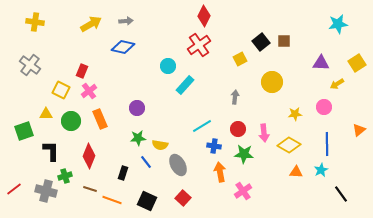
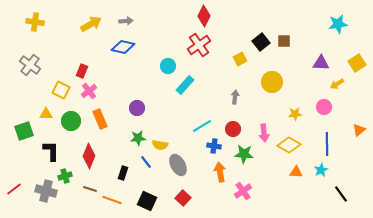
red circle at (238, 129): moved 5 px left
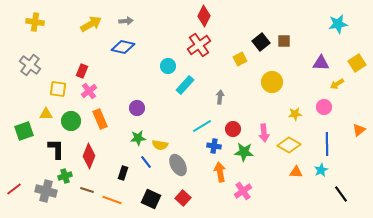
yellow square at (61, 90): moved 3 px left, 1 px up; rotated 18 degrees counterclockwise
gray arrow at (235, 97): moved 15 px left
black L-shape at (51, 151): moved 5 px right, 2 px up
green star at (244, 154): moved 2 px up
brown line at (90, 189): moved 3 px left, 1 px down
black square at (147, 201): moved 4 px right, 2 px up
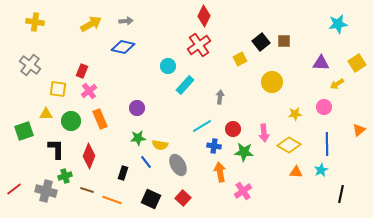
black line at (341, 194): rotated 48 degrees clockwise
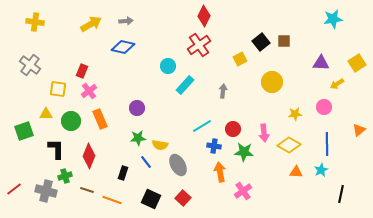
cyan star at (338, 24): moved 5 px left, 5 px up
gray arrow at (220, 97): moved 3 px right, 6 px up
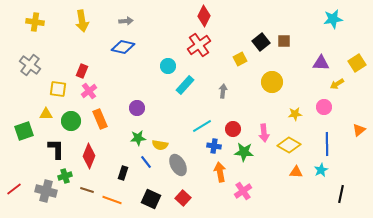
yellow arrow at (91, 24): moved 9 px left, 3 px up; rotated 110 degrees clockwise
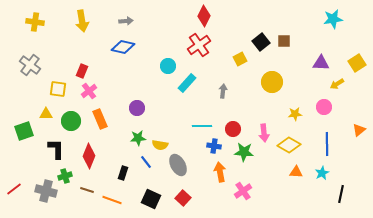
cyan rectangle at (185, 85): moved 2 px right, 2 px up
cyan line at (202, 126): rotated 30 degrees clockwise
cyan star at (321, 170): moved 1 px right, 3 px down
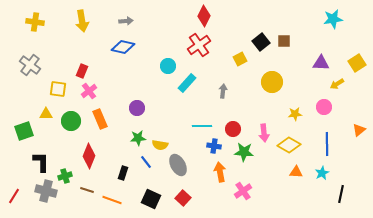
black L-shape at (56, 149): moved 15 px left, 13 px down
red line at (14, 189): moved 7 px down; rotated 21 degrees counterclockwise
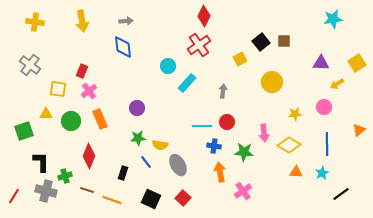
blue diamond at (123, 47): rotated 70 degrees clockwise
red circle at (233, 129): moved 6 px left, 7 px up
black line at (341, 194): rotated 42 degrees clockwise
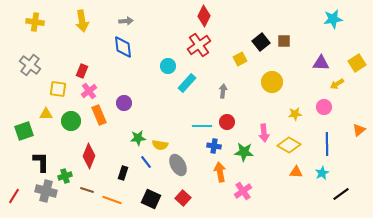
purple circle at (137, 108): moved 13 px left, 5 px up
orange rectangle at (100, 119): moved 1 px left, 4 px up
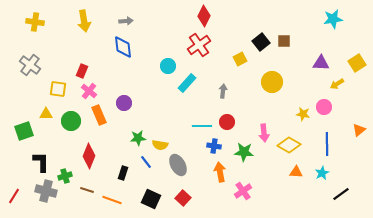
yellow arrow at (82, 21): moved 2 px right
pink cross at (89, 91): rotated 14 degrees counterclockwise
yellow star at (295, 114): moved 8 px right; rotated 16 degrees clockwise
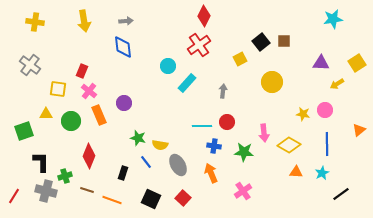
pink circle at (324, 107): moved 1 px right, 3 px down
green star at (138, 138): rotated 21 degrees clockwise
orange arrow at (220, 172): moved 9 px left, 1 px down; rotated 12 degrees counterclockwise
